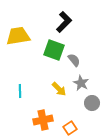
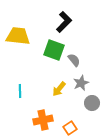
yellow trapezoid: rotated 15 degrees clockwise
gray star: rotated 21 degrees clockwise
yellow arrow: rotated 84 degrees clockwise
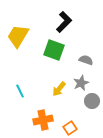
yellow trapezoid: rotated 65 degrees counterclockwise
gray semicircle: moved 12 px right; rotated 32 degrees counterclockwise
cyan line: rotated 24 degrees counterclockwise
gray circle: moved 2 px up
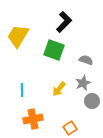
gray star: moved 2 px right
cyan line: moved 2 px right, 1 px up; rotated 24 degrees clockwise
orange cross: moved 10 px left, 1 px up
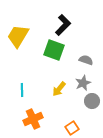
black L-shape: moved 1 px left, 3 px down
orange cross: rotated 12 degrees counterclockwise
orange square: moved 2 px right
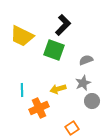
yellow trapezoid: moved 4 px right; rotated 95 degrees counterclockwise
gray semicircle: rotated 40 degrees counterclockwise
yellow arrow: moved 1 px left; rotated 35 degrees clockwise
orange cross: moved 6 px right, 11 px up
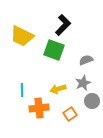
orange cross: rotated 18 degrees clockwise
orange square: moved 2 px left, 14 px up
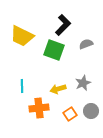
gray semicircle: moved 16 px up
cyan line: moved 4 px up
gray circle: moved 1 px left, 10 px down
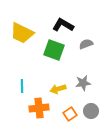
black L-shape: rotated 105 degrees counterclockwise
yellow trapezoid: moved 3 px up
gray star: rotated 14 degrees clockwise
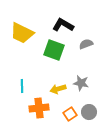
gray star: moved 2 px left; rotated 21 degrees clockwise
gray circle: moved 2 px left, 1 px down
